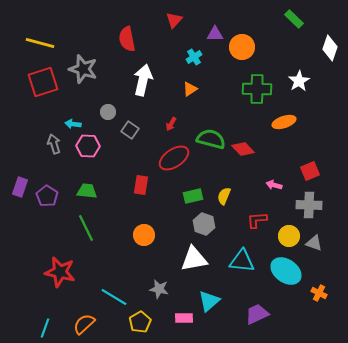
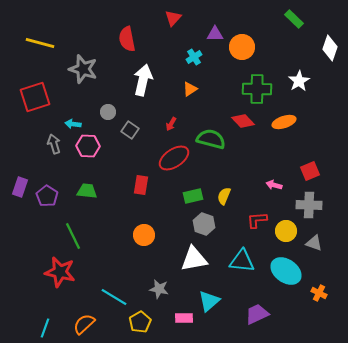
red triangle at (174, 20): moved 1 px left, 2 px up
red square at (43, 82): moved 8 px left, 15 px down
red diamond at (243, 149): moved 28 px up
green line at (86, 228): moved 13 px left, 8 px down
yellow circle at (289, 236): moved 3 px left, 5 px up
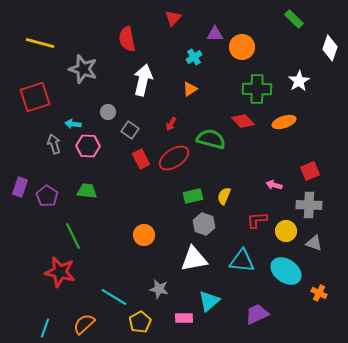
red rectangle at (141, 185): moved 26 px up; rotated 36 degrees counterclockwise
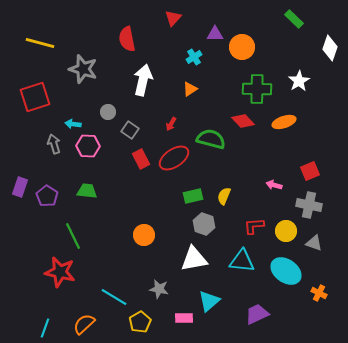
gray cross at (309, 205): rotated 10 degrees clockwise
red L-shape at (257, 220): moved 3 px left, 6 px down
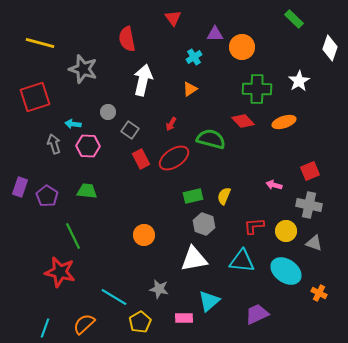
red triangle at (173, 18): rotated 18 degrees counterclockwise
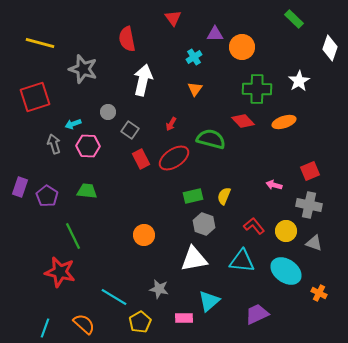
orange triangle at (190, 89): moved 5 px right; rotated 21 degrees counterclockwise
cyan arrow at (73, 124): rotated 28 degrees counterclockwise
red L-shape at (254, 226): rotated 55 degrees clockwise
orange semicircle at (84, 324): rotated 85 degrees clockwise
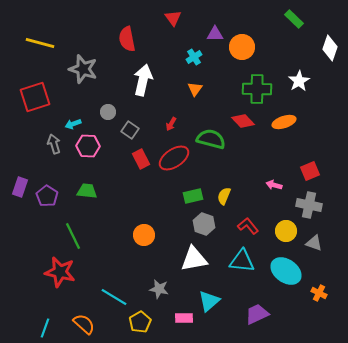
red L-shape at (254, 226): moved 6 px left
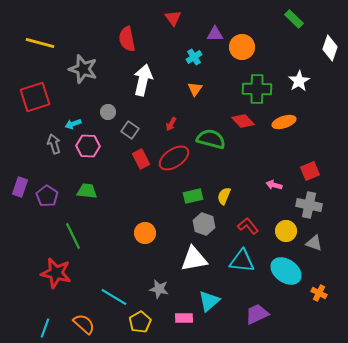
orange circle at (144, 235): moved 1 px right, 2 px up
red star at (60, 272): moved 4 px left, 1 px down
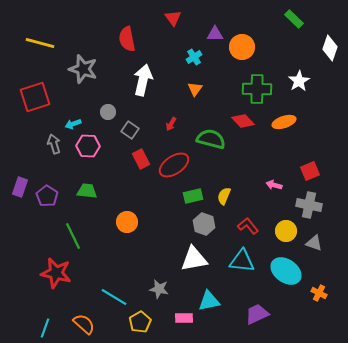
red ellipse at (174, 158): moved 7 px down
orange circle at (145, 233): moved 18 px left, 11 px up
cyan triangle at (209, 301): rotated 30 degrees clockwise
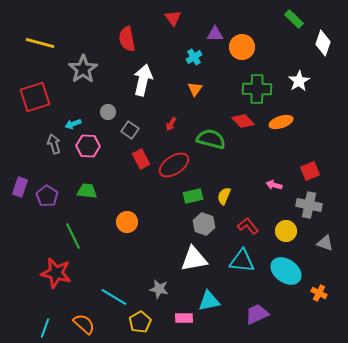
white diamond at (330, 48): moved 7 px left, 5 px up
gray star at (83, 69): rotated 20 degrees clockwise
orange ellipse at (284, 122): moved 3 px left
gray triangle at (314, 243): moved 11 px right
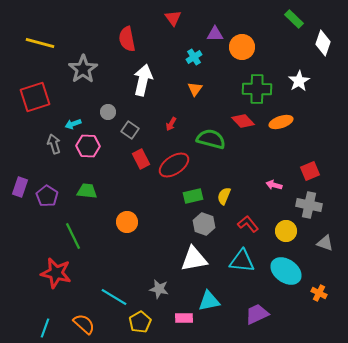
red L-shape at (248, 226): moved 2 px up
